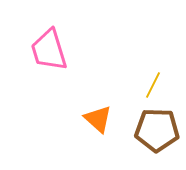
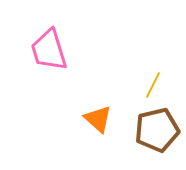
brown pentagon: rotated 15 degrees counterclockwise
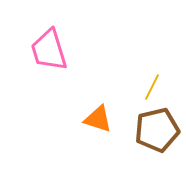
yellow line: moved 1 px left, 2 px down
orange triangle: rotated 24 degrees counterclockwise
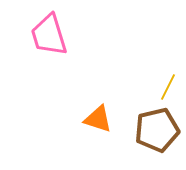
pink trapezoid: moved 15 px up
yellow line: moved 16 px right
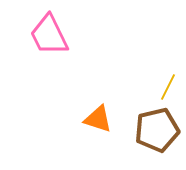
pink trapezoid: rotated 9 degrees counterclockwise
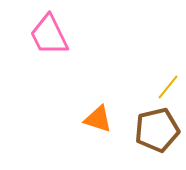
yellow line: rotated 12 degrees clockwise
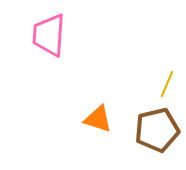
pink trapezoid: rotated 30 degrees clockwise
yellow line: moved 1 px left, 3 px up; rotated 16 degrees counterclockwise
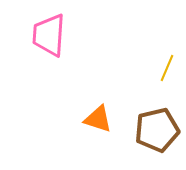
yellow line: moved 16 px up
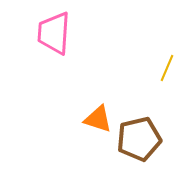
pink trapezoid: moved 5 px right, 2 px up
brown pentagon: moved 18 px left, 9 px down
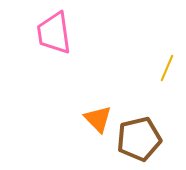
pink trapezoid: rotated 12 degrees counterclockwise
orange triangle: rotated 28 degrees clockwise
